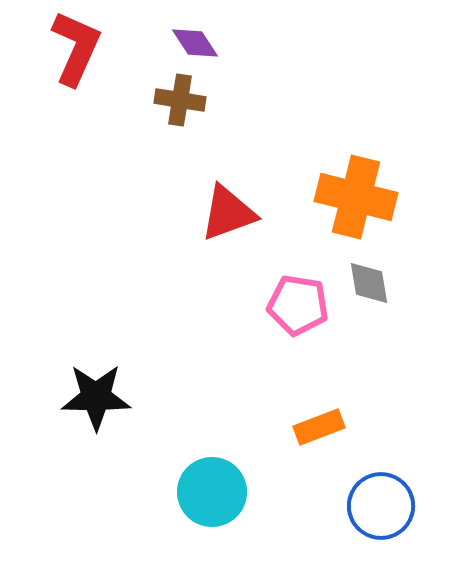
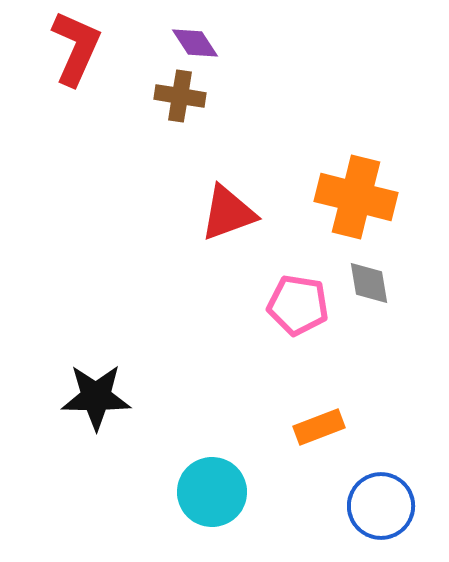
brown cross: moved 4 px up
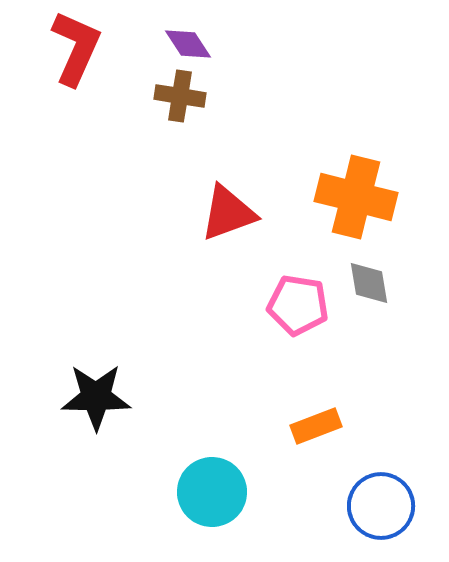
purple diamond: moved 7 px left, 1 px down
orange rectangle: moved 3 px left, 1 px up
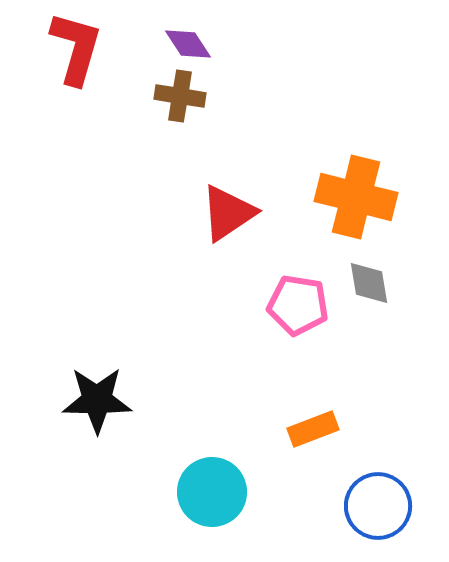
red L-shape: rotated 8 degrees counterclockwise
red triangle: rotated 14 degrees counterclockwise
black star: moved 1 px right, 3 px down
orange rectangle: moved 3 px left, 3 px down
blue circle: moved 3 px left
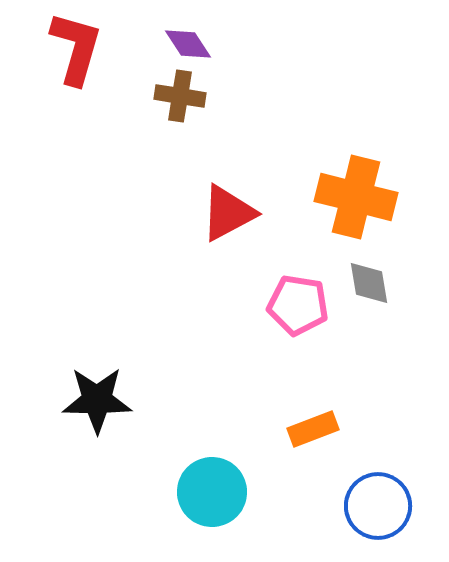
red triangle: rotated 6 degrees clockwise
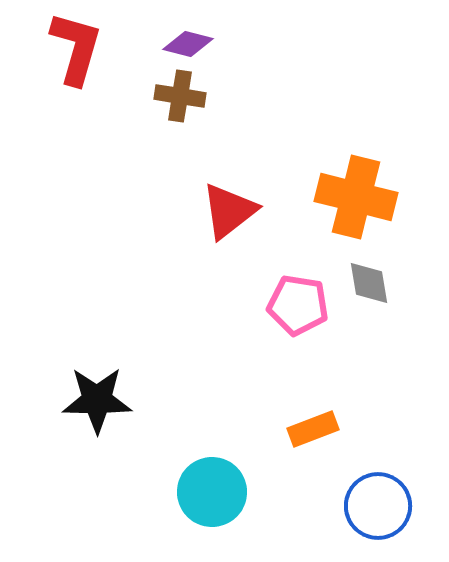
purple diamond: rotated 42 degrees counterclockwise
red triangle: moved 1 px right, 2 px up; rotated 10 degrees counterclockwise
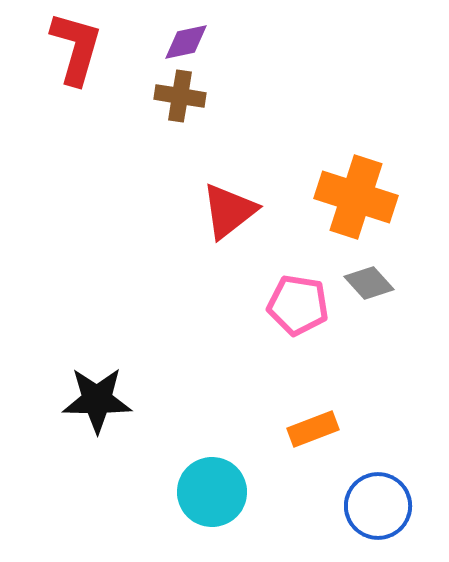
purple diamond: moved 2 px left, 2 px up; rotated 27 degrees counterclockwise
orange cross: rotated 4 degrees clockwise
gray diamond: rotated 33 degrees counterclockwise
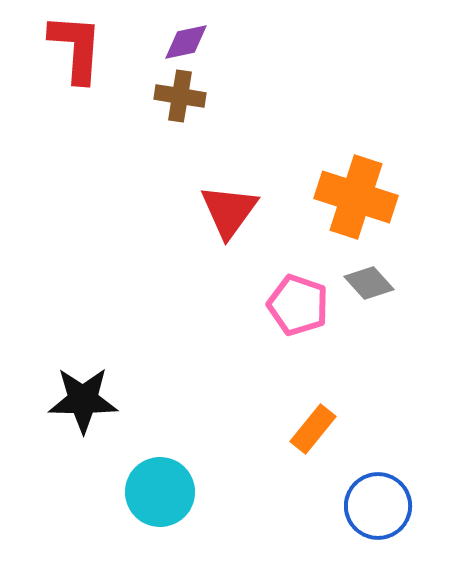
red L-shape: rotated 12 degrees counterclockwise
red triangle: rotated 16 degrees counterclockwise
pink pentagon: rotated 10 degrees clockwise
black star: moved 14 px left
orange rectangle: rotated 30 degrees counterclockwise
cyan circle: moved 52 px left
